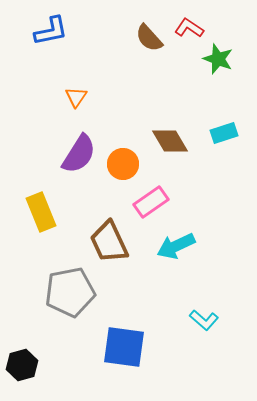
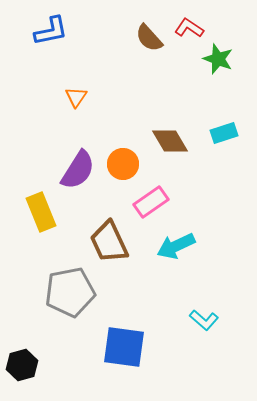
purple semicircle: moved 1 px left, 16 px down
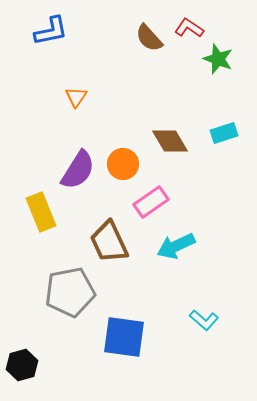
blue square: moved 10 px up
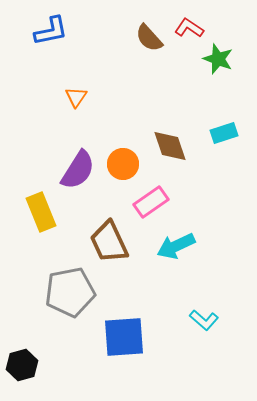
brown diamond: moved 5 px down; rotated 12 degrees clockwise
blue square: rotated 12 degrees counterclockwise
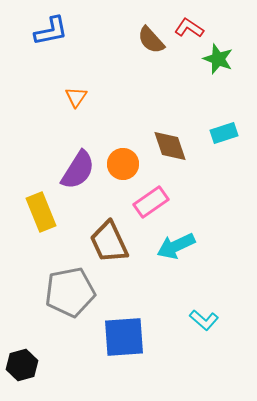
brown semicircle: moved 2 px right, 2 px down
